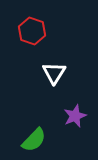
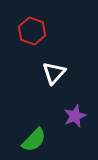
white triangle: rotated 10 degrees clockwise
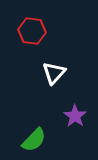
red hexagon: rotated 12 degrees counterclockwise
purple star: rotated 15 degrees counterclockwise
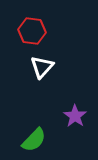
white triangle: moved 12 px left, 6 px up
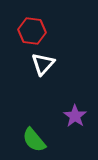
white triangle: moved 1 px right, 3 px up
green semicircle: rotated 96 degrees clockwise
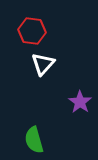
purple star: moved 5 px right, 14 px up
green semicircle: rotated 24 degrees clockwise
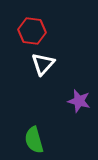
purple star: moved 1 px left, 1 px up; rotated 20 degrees counterclockwise
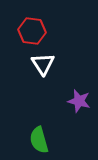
white triangle: rotated 15 degrees counterclockwise
green semicircle: moved 5 px right
